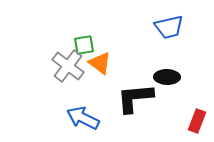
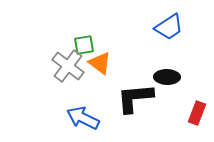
blue trapezoid: rotated 20 degrees counterclockwise
red rectangle: moved 8 px up
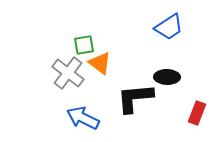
gray cross: moved 7 px down
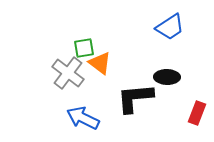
blue trapezoid: moved 1 px right
green square: moved 3 px down
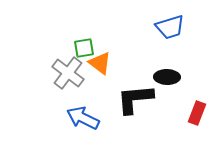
blue trapezoid: rotated 16 degrees clockwise
black L-shape: moved 1 px down
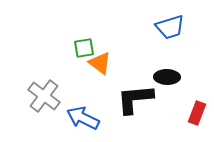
gray cross: moved 24 px left, 23 px down
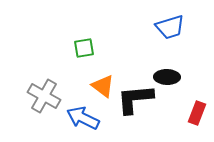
orange triangle: moved 3 px right, 23 px down
gray cross: rotated 8 degrees counterclockwise
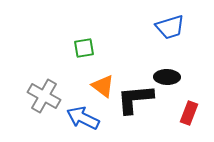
red rectangle: moved 8 px left
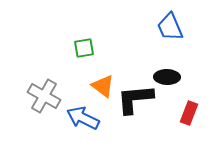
blue trapezoid: rotated 84 degrees clockwise
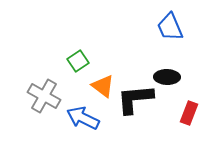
green square: moved 6 px left, 13 px down; rotated 25 degrees counterclockwise
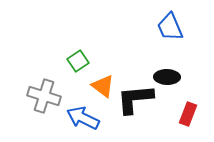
gray cross: rotated 12 degrees counterclockwise
red rectangle: moved 1 px left, 1 px down
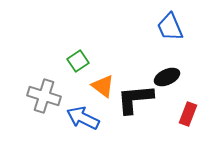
black ellipse: rotated 25 degrees counterclockwise
